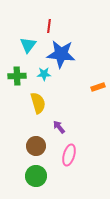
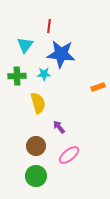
cyan triangle: moved 3 px left
pink ellipse: rotated 35 degrees clockwise
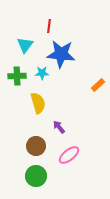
cyan star: moved 2 px left, 1 px up
orange rectangle: moved 2 px up; rotated 24 degrees counterclockwise
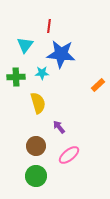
green cross: moved 1 px left, 1 px down
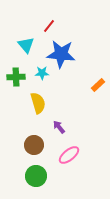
red line: rotated 32 degrees clockwise
cyan triangle: moved 1 px right; rotated 18 degrees counterclockwise
brown circle: moved 2 px left, 1 px up
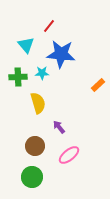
green cross: moved 2 px right
brown circle: moved 1 px right, 1 px down
green circle: moved 4 px left, 1 px down
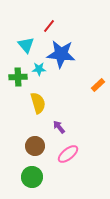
cyan star: moved 3 px left, 4 px up
pink ellipse: moved 1 px left, 1 px up
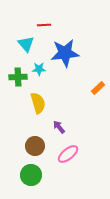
red line: moved 5 px left, 1 px up; rotated 48 degrees clockwise
cyan triangle: moved 1 px up
blue star: moved 4 px right, 1 px up; rotated 12 degrees counterclockwise
orange rectangle: moved 3 px down
green circle: moved 1 px left, 2 px up
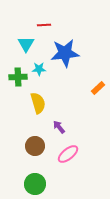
cyan triangle: rotated 12 degrees clockwise
green circle: moved 4 px right, 9 px down
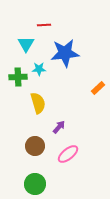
purple arrow: rotated 80 degrees clockwise
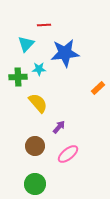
cyan triangle: rotated 12 degrees clockwise
yellow semicircle: rotated 25 degrees counterclockwise
